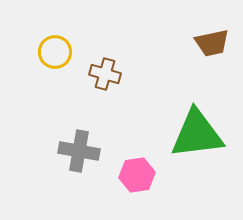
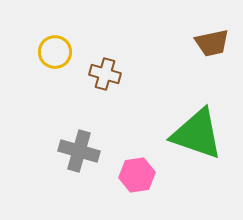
green triangle: rotated 26 degrees clockwise
gray cross: rotated 6 degrees clockwise
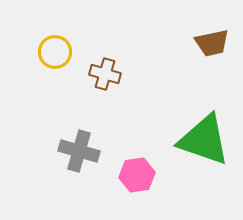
green triangle: moved 7 px right, 6 px down
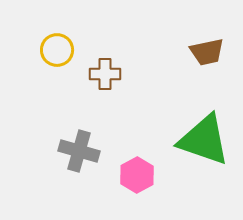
brown trapezoid: moved 5 px left, 9 px down
yellow circle: moved 2 px right, 2 px up
brown cross: rotated 16 degrees counterclockwise
pink hexagon: rotated 20 degrees counterclockwise
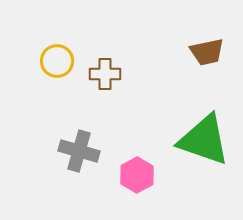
yellow circle: moved 11 px down
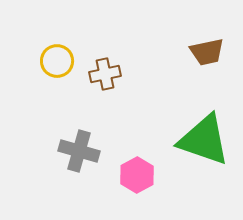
brown cross: rotated 12 degrees counterclockwise
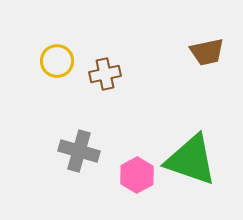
green triangle: moved 13 px left, 20 px down
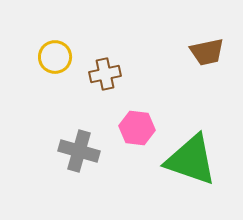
yellow circle: moved 2 px left, 4 px up
pink hexagon: moved 47 px up; rotated 24 degrees counterclockwise
